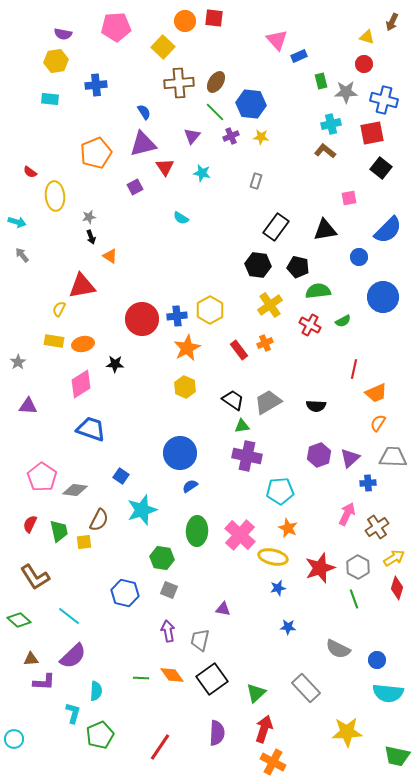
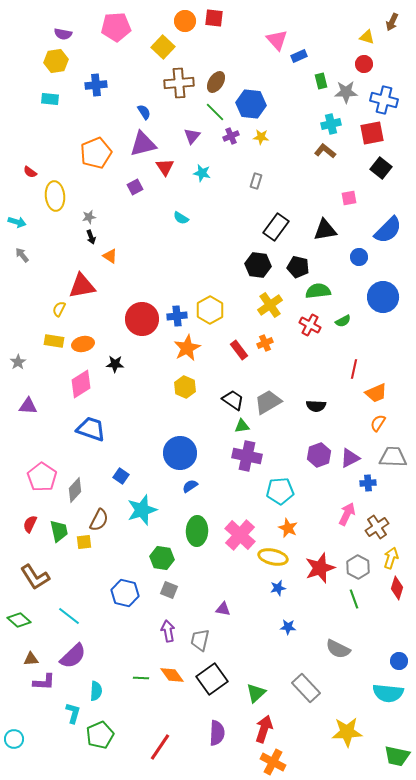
purple triangle at (350, 458): rotated 15 degrees clockwise
gray diamond at (75, 490): rotated 55 degrees counterclockwise
yellow arrow at (394, 558): moved 3 px left; rotated 40 degrees counterclockwise
blue circle at (377, 660): moved 22 px right, 1 px down
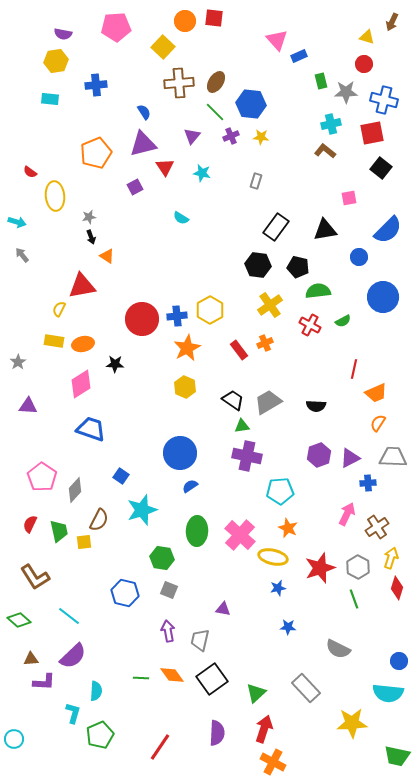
orange triangle at (110, 256): moved 3 px left
yellow star at (347, 732): moved 5 px right, 9 px up
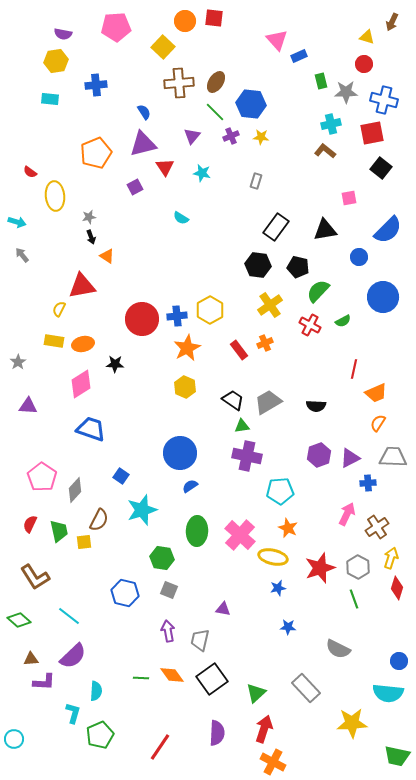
green semicircle at (318, 291): rotated 40 degrees counterclockwise
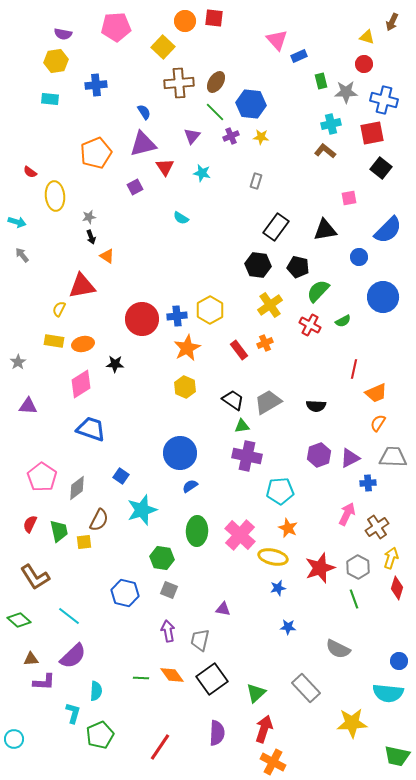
gray diamond at (75, 490): moved 2 px right, 2 px up; rotated 10 degrees clockwise
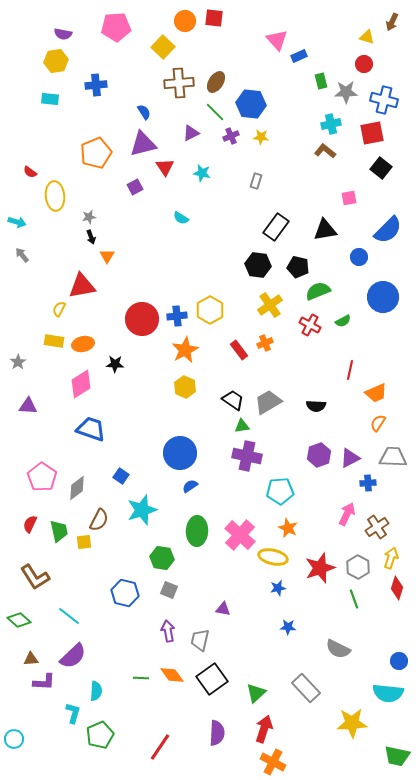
purple triangle at (192, 136): moved 1 px left, 3 px up; rotated 24 degrees clockwise
orange triangle at (107, 256): rotated 28 degrees clockwise
green semicircle at (318, 291): rotated 25 degrees clockwise
orange star at (187, 348): moved 2 px left, 2 px down
red line at (354, 369): moved 4 px left, 1 px down
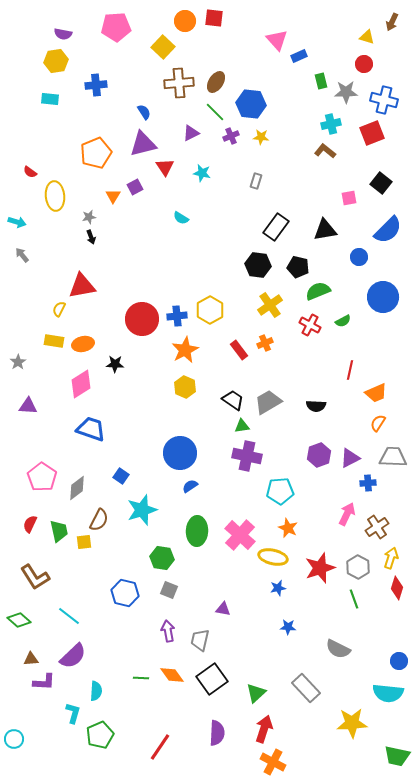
red square at (372, 133): rotated 10 degrees counterclockwise
black square at (381, 168): moved 15 px down
orange triangle at (107, 256): moved 6 px right, 60 px up
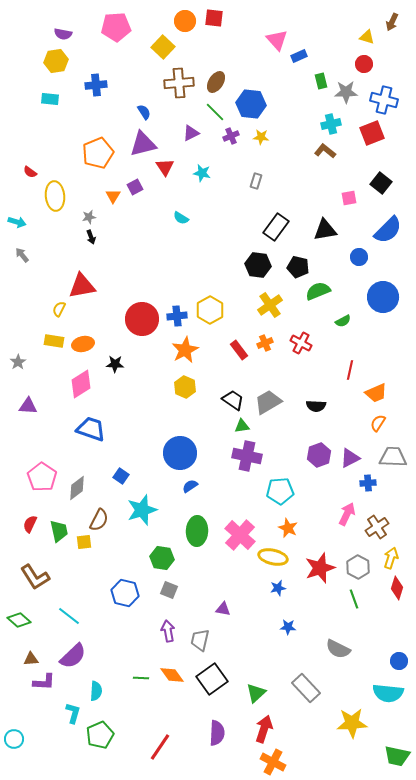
orange pentagon at (96, 153): moved 2 px right
red cross at (310, 325): moved 9 px left, 18 px down
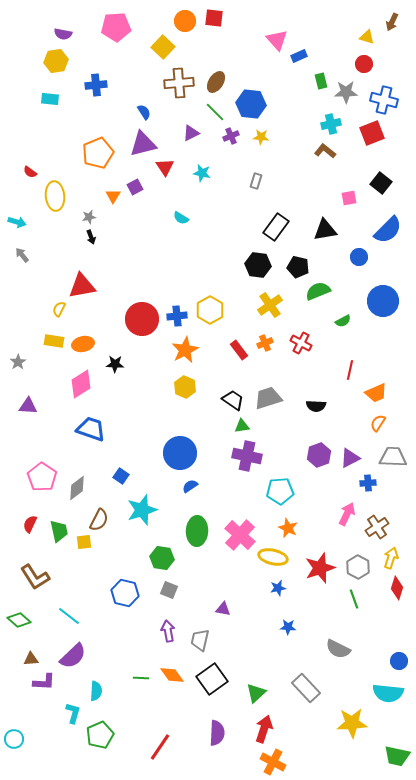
blue circle at (383, 297): moved 4 px down
gray trapezoid at (268, 402): moved 4 px up; rotated 12 degrees clockwise
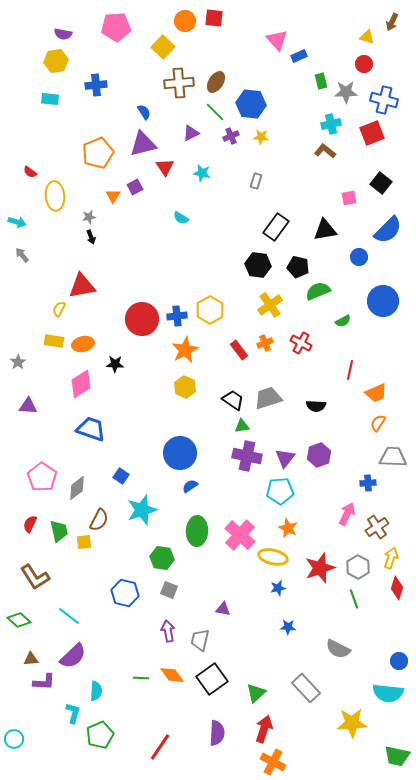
purple triangle at (350, 458): moved 65 px left; rotated 25 degrees counterclockwise
